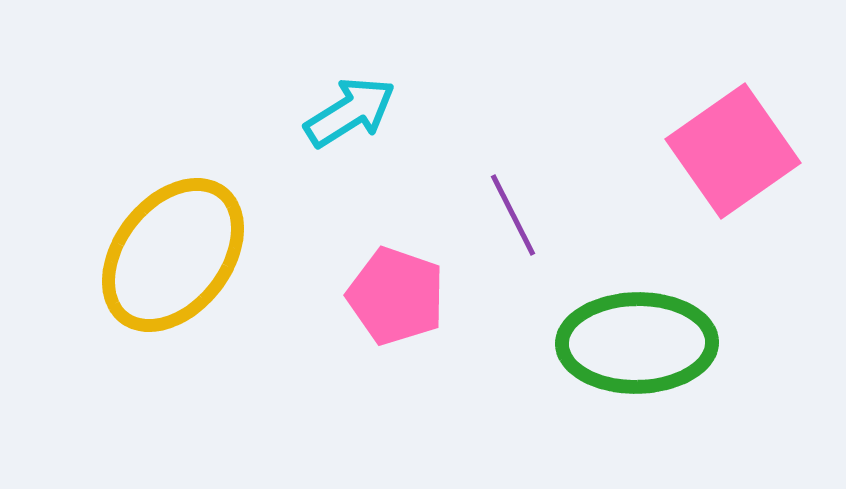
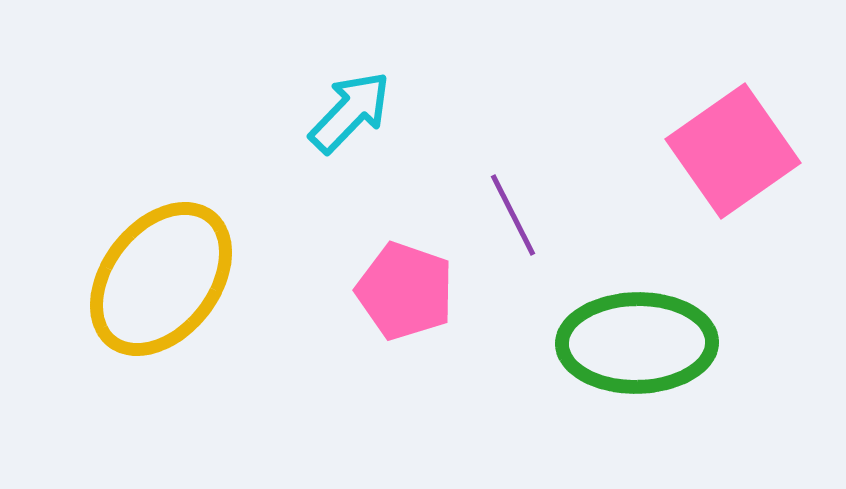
cyan arrow: rotated 14 degrees counterclockwise
yellow ellipse: moved 12 px left, 24 px down
pink pentagon: moved 9 px right, 5 px up
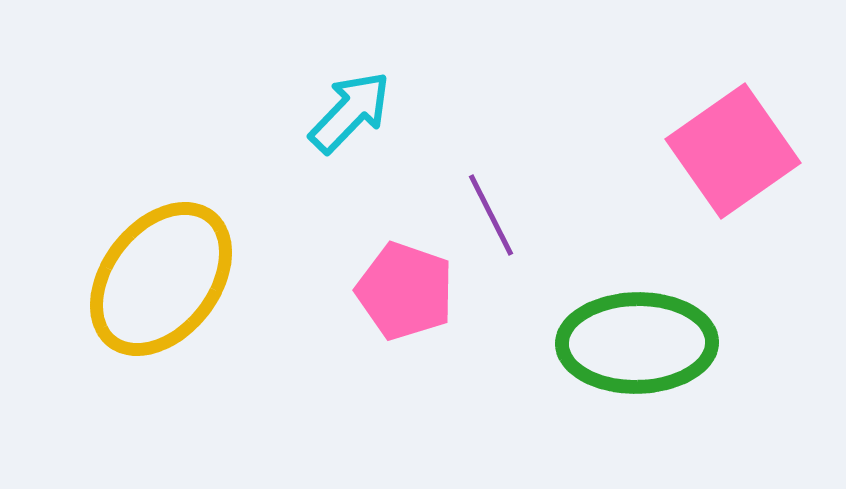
purple line: moved 22 px left
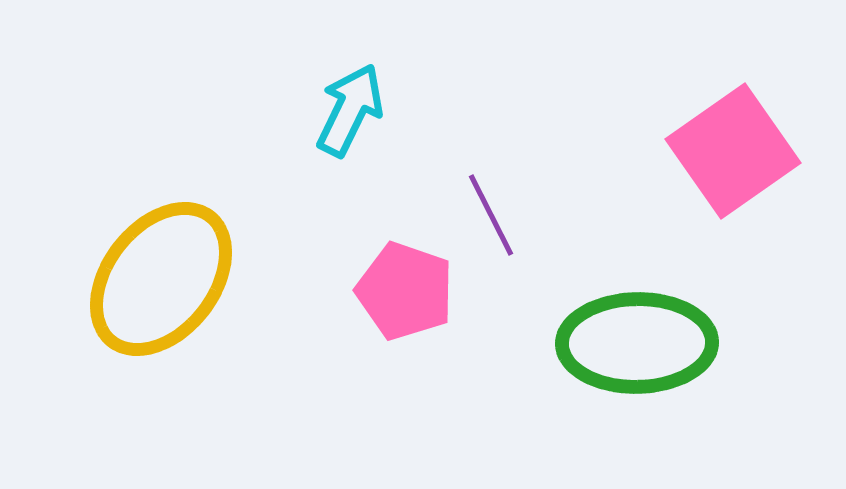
cyan arrow: moved 2 px up; rotated 18 degrees counterclockwise
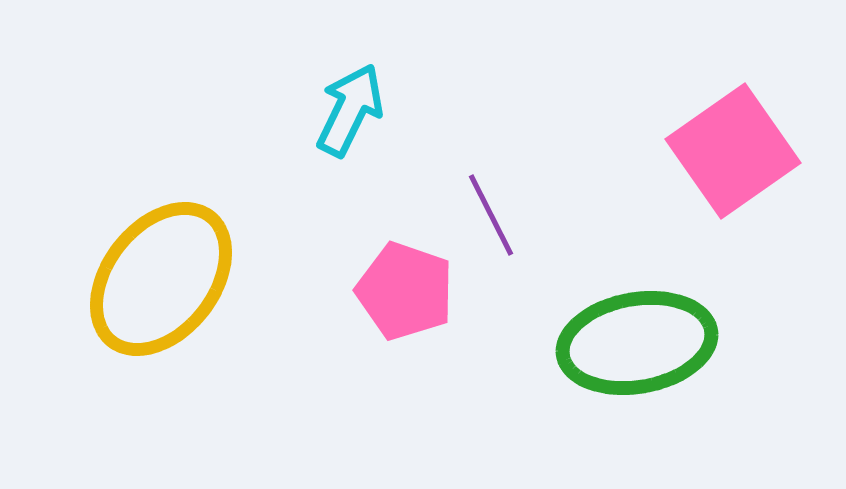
green ellipse: rotated 9 degrees counterclockwise
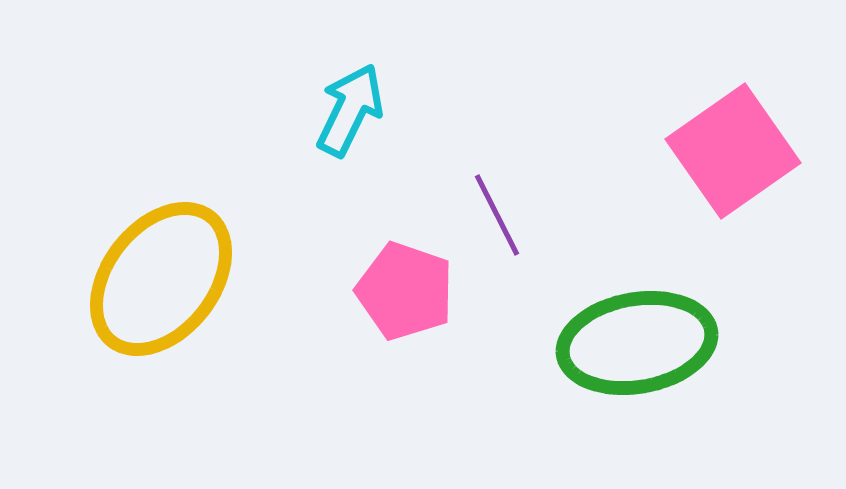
purple line: moved 6 px right
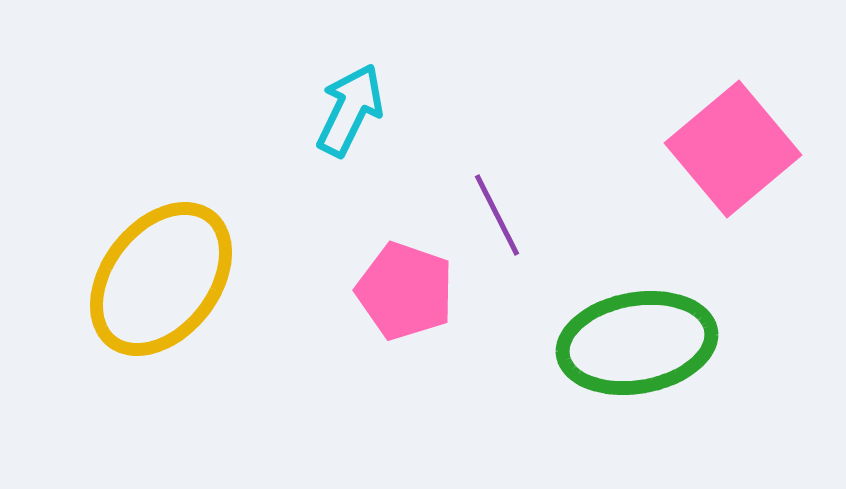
pink square: moved 2 px up; rotated 5 degrees counterclockwise
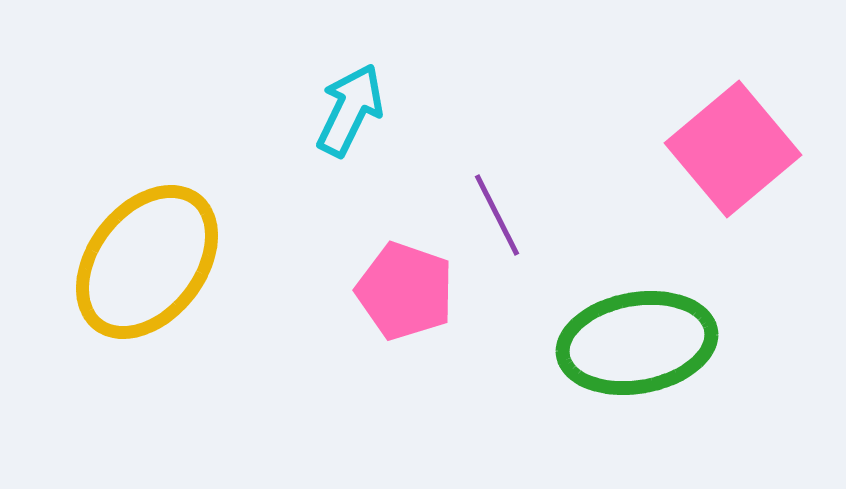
yellow ellipse: moved 14 px left, 17 px up
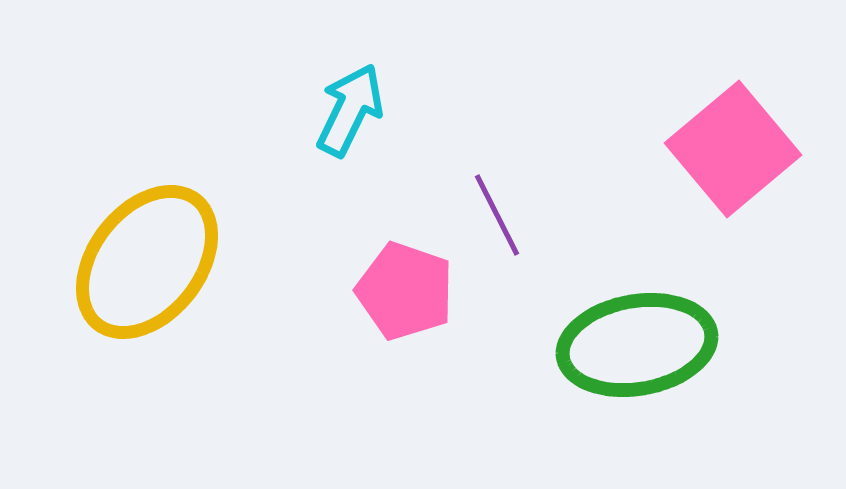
green ellipse: moved 2 px down
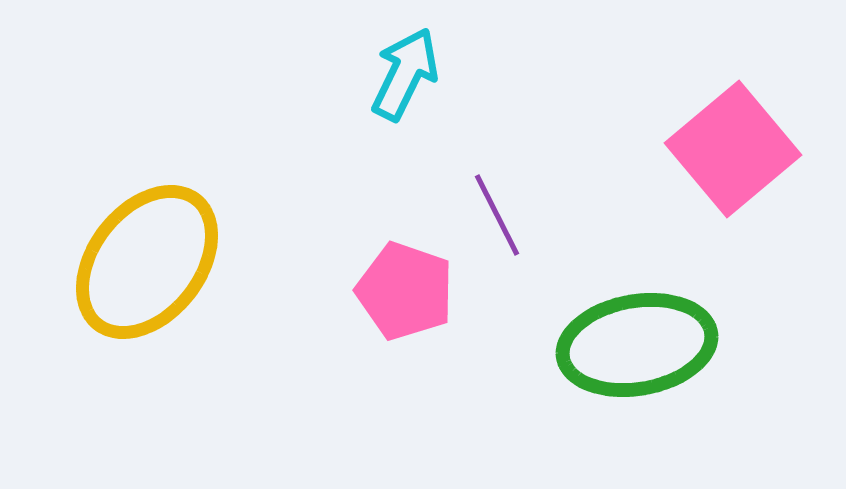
cyan arrow: moved 55 px right, 36 px up
